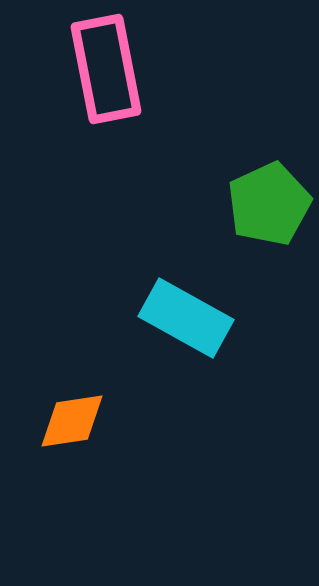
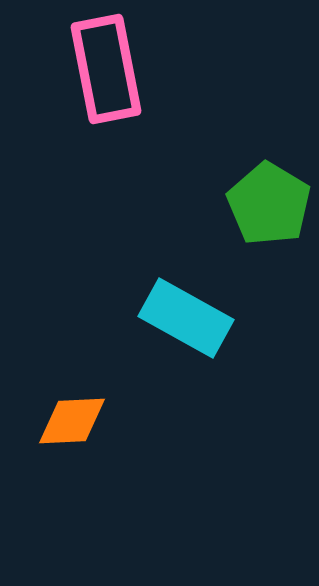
green pentagon: rotated 16 degrees counterclockwise
orange diamond: rotated 6 degrees clockwise
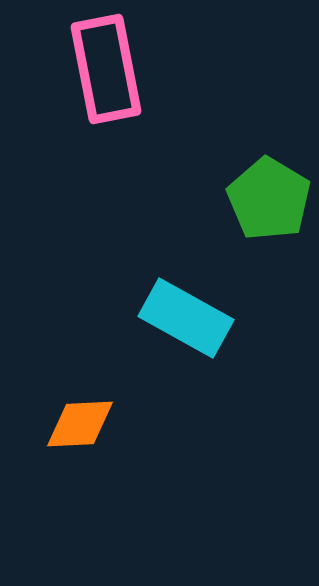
green pentagon: moved 5 px up
orange diamond: moved 8 px right, 3 px down
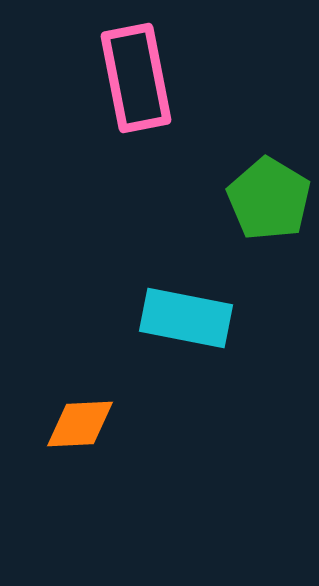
pink rectangle: moved 30 px right, 9 px down
cyan rectangle: rotated 18 degrees counterclockwise
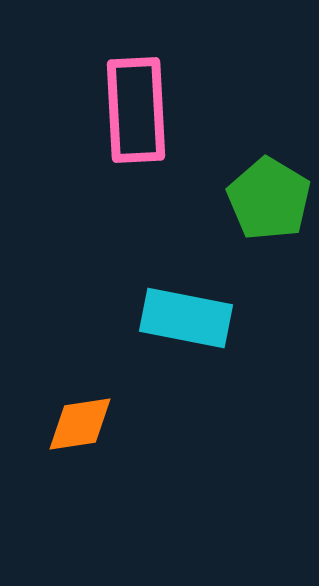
pink rectangle: moved 32 px down; rotated 8 degrees clockwise
orange diamond: rotated 6 degrees counterclockwise
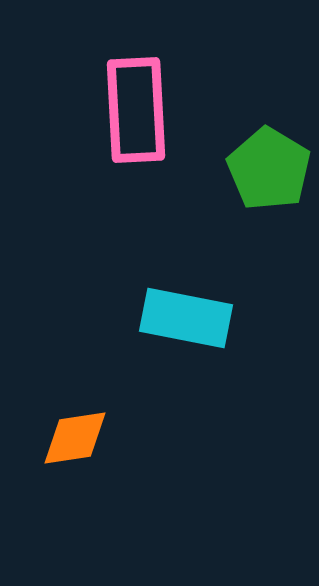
green pentagon: moved 30 px up
orange diamond: moved 5 px left, 14 px down
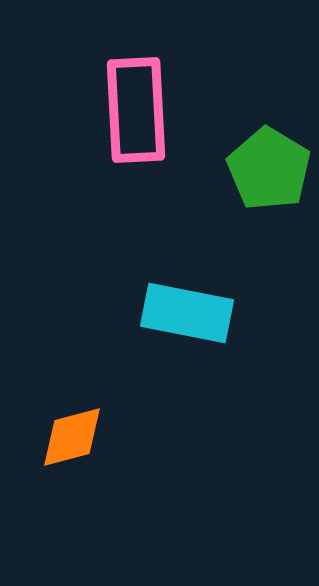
cyan rectangle: moved 1 px right, 5 px up
orange diamond: moved 3 px left, 1 px up; rotated 6 degrees counterclockwise
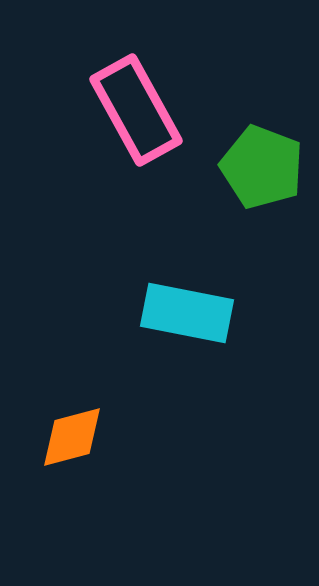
pink rectangle: rotated 26 degrees counterclockwise
green pentagon: moved 7 px left, 2 px up; rotated 10 degrees counterclockwise
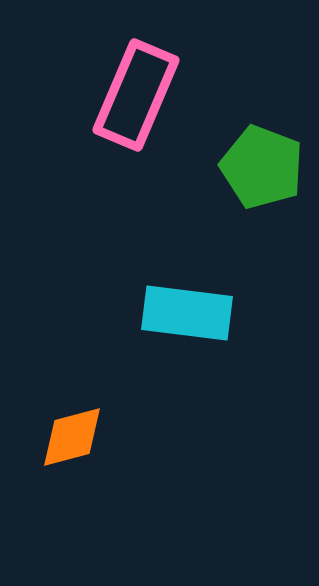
pink rectangle: moved 15 px up; rotated 52 degrees clockwise
cyan rectangle: rotated 4 degrees counterclockwise
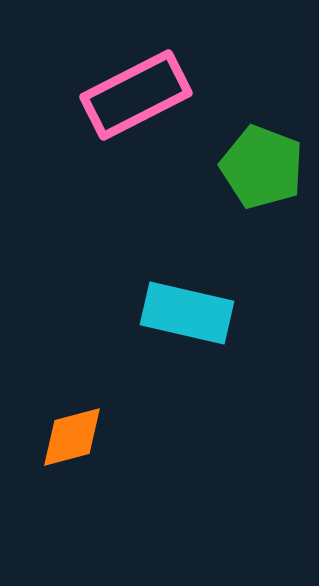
pink rectangle: rotated 40 degrees clockwise
cyan rectangle: rotated 6 degrees clockwise
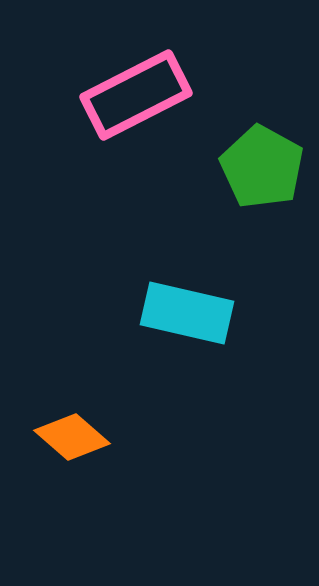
green pentagon: rotated 8 degrees clockwise
orange diamond: rotated 56 degrees clockwise
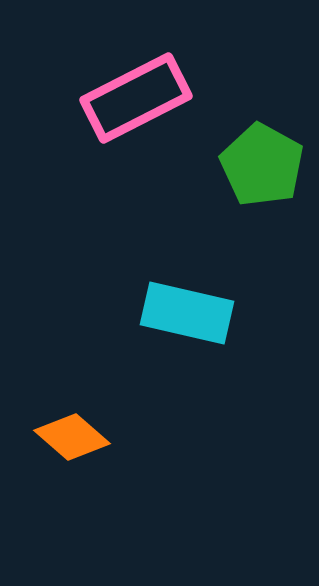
pink rectangle: moved 3 px down
green pentagon: moved 2 px up
